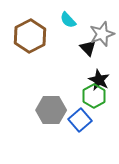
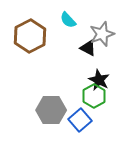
black triangle: rotated 18 degrees counterclockwise
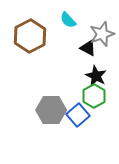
black star: moved 3 px left, 4 px up
blue square: moved 2 px left, 5 px up
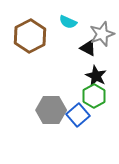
cyan semicircle: moved 2 px down; rotated 24 degrees counterclockwise
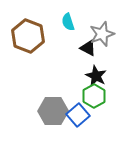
cyan semicircle: rotated 48 degrees clockwise
brown hexagon: moved 2 px left; rotated 12 degrees counterclockwise
gray hexagon: moved 2 px right, 1 px down
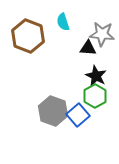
cyan semicircle: moved 5 px left
gray star: rotated 25 degrees clockwise
black triangle: rotated 24 degrees counterclockwise
green hexagon: moved 1 px right
gray hexagon: rotated 20 degrees clockwise
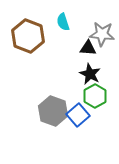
black star: moved 6 px left, 2 px up
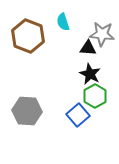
gray hexagon: moved 26 px left; rotated 16 degrees counterclockwise
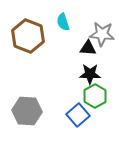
black star: rotated 25 degrees counterclockwise
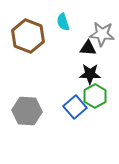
blue square: moved 3 px left, 8 px up
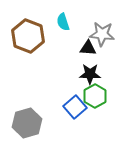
gray hexagon: moved 12 px down; rotated 20 degrees counterclockwise
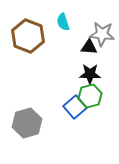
black triangle: moved 1 px right, 1 px up
green hexagon: moved 5 px left; rotated 15 degrees clockwise
